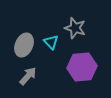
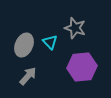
cyan triangle: moved 1 px left
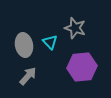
gray ellipse: rotated 35 degrees counterclockwise
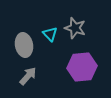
cyan triangle: moved 8 px up
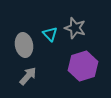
purple hexagon: moved 1 px right, 1 px up; rotated 12 degrees counterclockwise
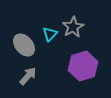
gray star: moved 2 px left, 1 px up; rotated 25 degrees clockwise
cyan triangle: rotated 28 degrees clockwise
gray ellipse: rotated 30 degrees counterclockwise
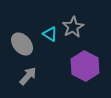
cyan triangle: rotated 42 degrees counterclockwise
gray ellipse: moved 2 px left, 1 px up
purple hexagon: moved 2 px right; rotated 16 degrees counterclockwise
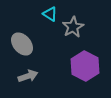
cyan triangle: moved 20 px up
gray arrow: rotated 30 degrees clockwise
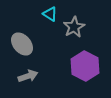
gray star: moved 1 px right
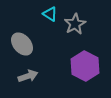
gray star: moved 1 px right, 3 px up
